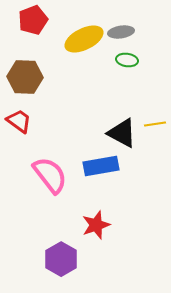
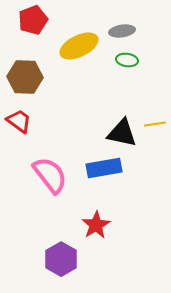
gray ellipse: moved 1 px right, 1 px up
yellow ellipse: moved 5 px left, 7 px down
black triangle: rotated 16 degrees counterclockwise
blue rectangle: moved 3 px right, 2 px down
red star: rotated 12 degrees counterclockwise
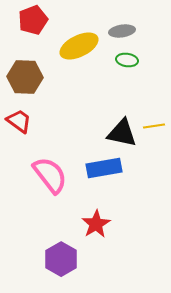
yellow line: moved 1 px left, 2 px down
red star: moved 1 px up
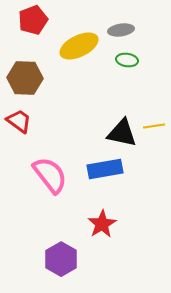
gray ellipse: moved 1 px left, 1 px up
brown hexagon: moved 1 px down
blue rectangle: moved 1 px right, 1 px down
red star: moved 6 px right
